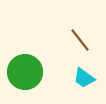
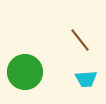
cyan trapezoid: moved 2 px right, 1 px down; rotated 40 degrees counterclockwise
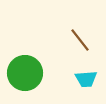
green circle: moved 1 px down
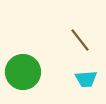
green circle: moved 2 px left, 1 px up
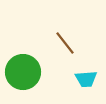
brown line: moved 15 px left, 3 px down
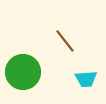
brown line: moved 2 px up
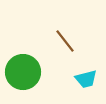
cyan trapezoid: rotated 10 degrees counterclockwise
